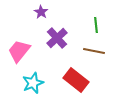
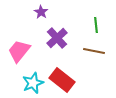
red rectangle: moved 14 px left
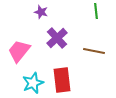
purple star: rotated 16 degrees counterclockwise
green line: moved 14 px up
red rectangle: rotated 45 degrees clockwise
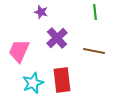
green line: moved 1 px left, 1 px down
pink trapezoid: rotated 15 degrees counterclockwise
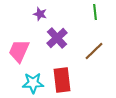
purple star: moved 1 px left, 2 px down
brown line: rotated 55 degrees counterclockwise
cyan star: rotated 20 degrees clockwise
